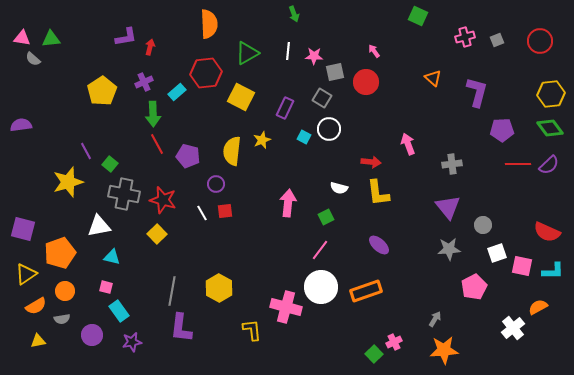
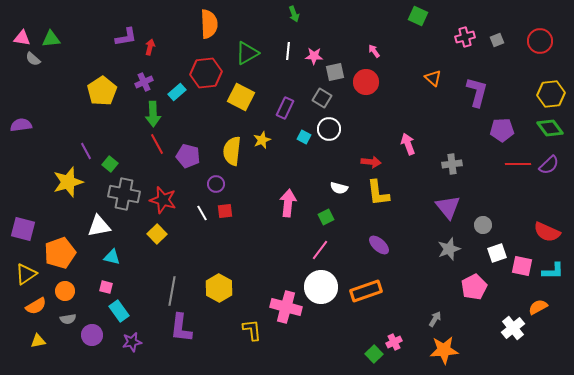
gray star at (449, 249): rotated 15 degrees counterclockwise
gray semicircle at (62, 319): moved 6 px right
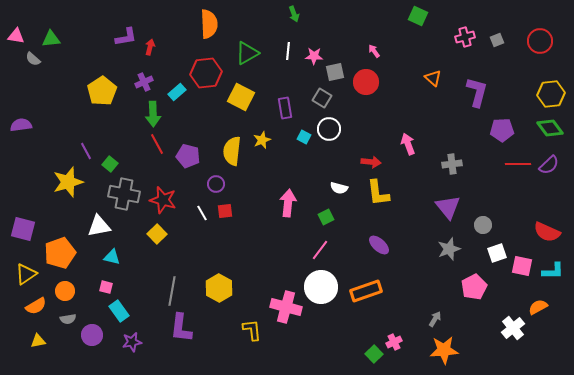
pink triangle at (22, 38): moved 6 px left, 2 px up
purple rectangle at (285, 108): rotated 35 degrees counterclockwise
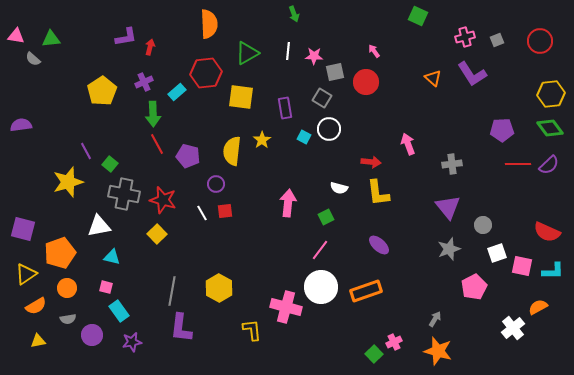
purple L-shape at (477, 92): moved 5 px left, 18 px up; rotated 132 degrees clockwise
yellow square at (241, 97): rotated 20 degrees counterclockwise
yellow star at (262, 140): rotated 12 degrees counterclockwise
orange circle at (65, 291): moved 2 px right, 3 px up
orange star at (444, 350): moved 6 px left, 1 px down; rotated 20 degrees clockwise
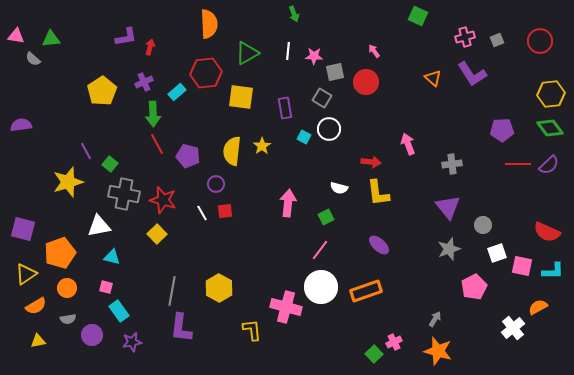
yellow star at (262, 140): moved 6 px down
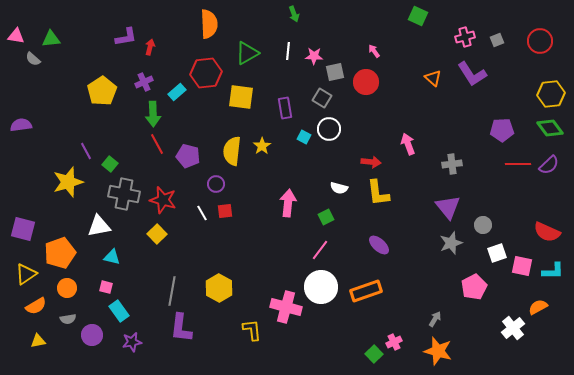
gray star at (449, 249): moved 2 px right, 6 px up
